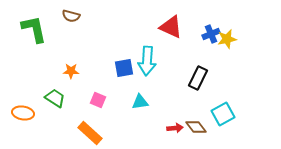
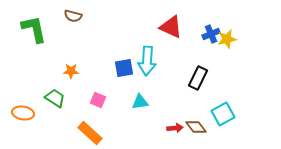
brown semicircle: moved 2 px right
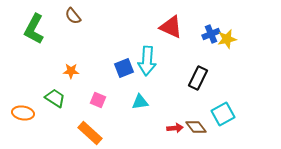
brown semicircle: rotated 36 degrees clockwise
green L-shape: rotated 140 degrees counterclockwise
blue square: rotated 12 degrees counterclockwise
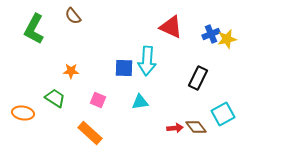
blue square: rotated 24 degrees clockwise
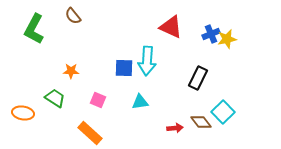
cyan square: moved 2 px up; rotated 15 degrees counterclockwise
brown diamond: moved 5 px right, 5 px up
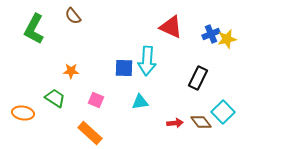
pink square: moved 2 px left
red arrow: moved 5 px up
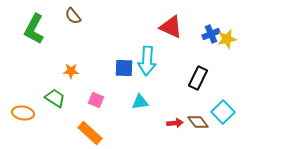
brown diamond: moved 3 px left
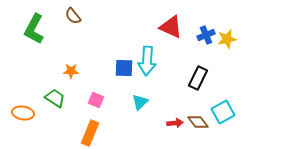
blue cross: moved 5 px left, 1 px down
cyan triangle: rotated 36 degrees counterclockwise
cyan square: rotated 15 degrees clockwise
orange rectangle: rotated 70 degrees clockwise
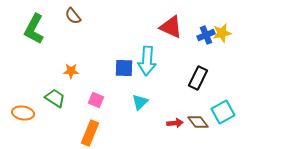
yellow star: moved 5 px left, 6 px up
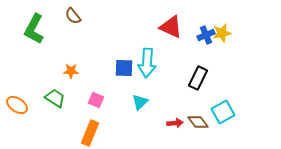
cyan arrow: moved 2 px down
orange ellipse: moved 6 px left, 8 px up; rotated 25 degrees clockwise
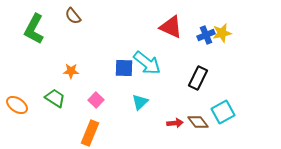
cyan arrow: rotated 56 degrees counterclockwise
pink square: rotated 21 degrees clockwise
